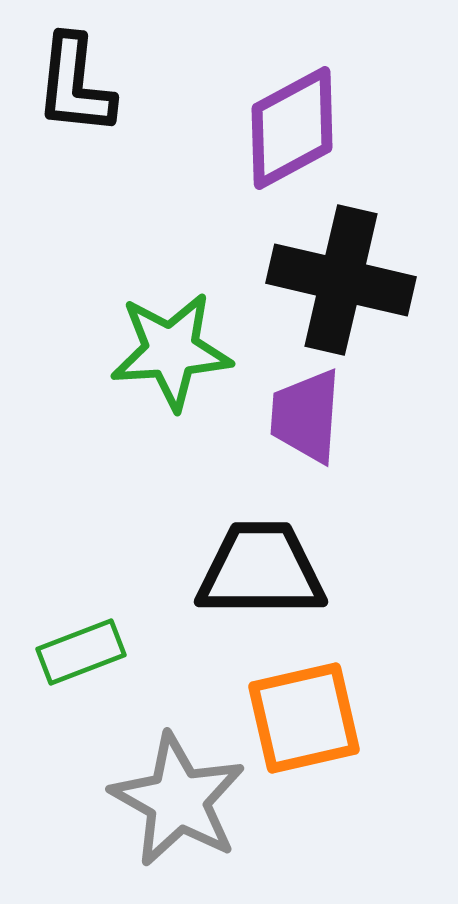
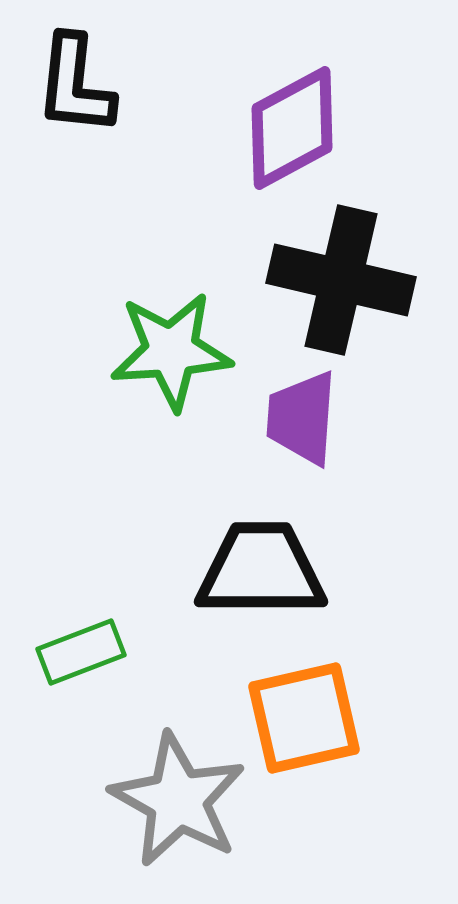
purple trapezoid: moved 4 px left, 2 px down
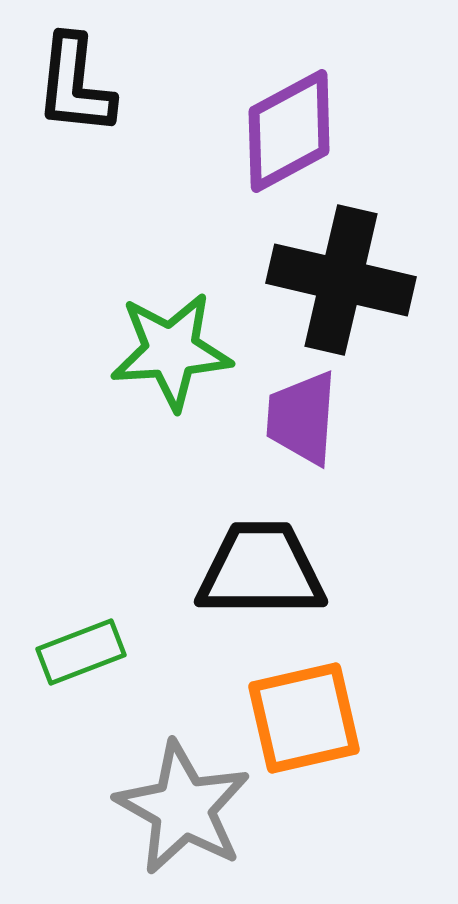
purple diamond: moved 3 px left, 3 px down
gray star: moved 5 px right, 8 px down
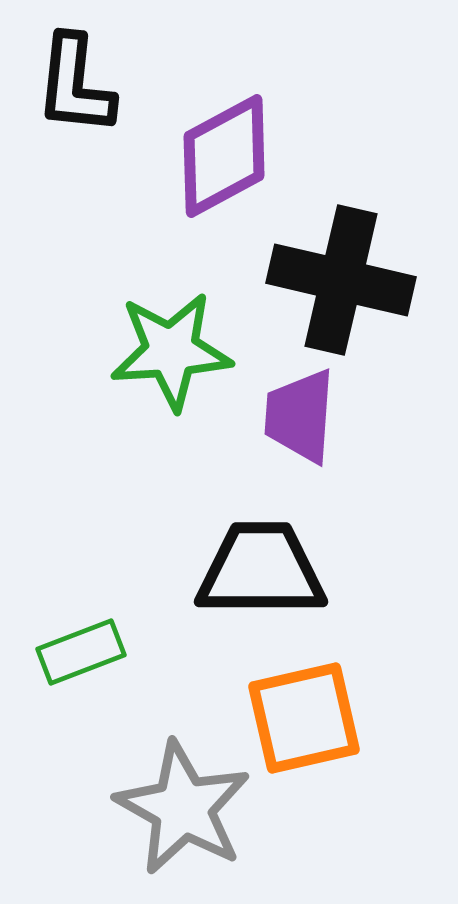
purple diamond: moved 65 px left, 25 px down
purple trapezoid: moved 2 px left, 2 px up
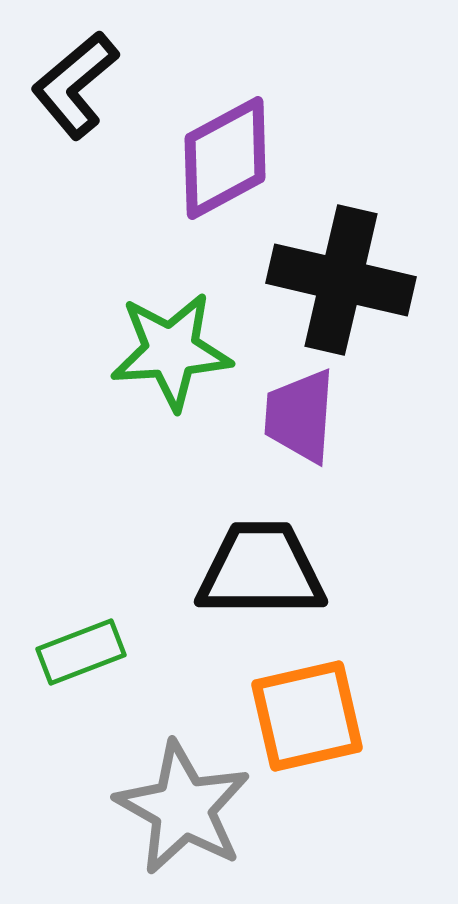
black L-shape: rotated 44 degrees clockwise
purple diamond: moved 1 px right, 2 px down
orange square: moved 3 px right, 2 px up
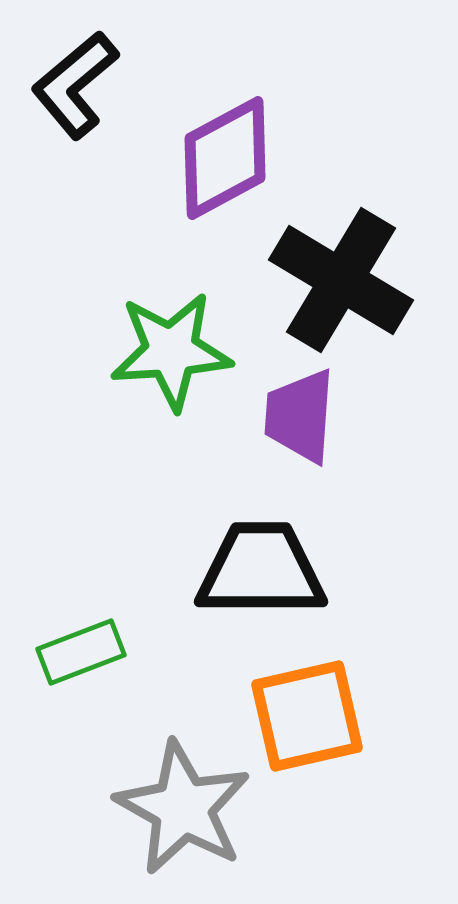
black cross: rotated 18 degrees clockwise
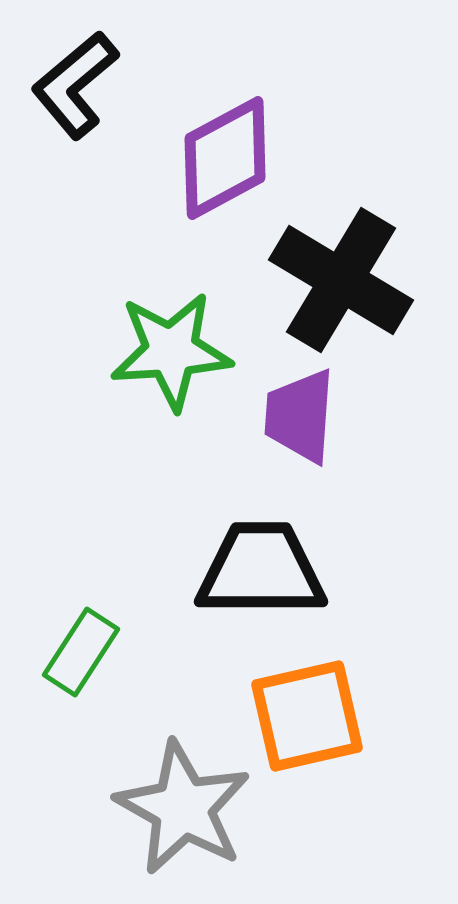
green rectangle: rotated 36 degrees counterclockwise
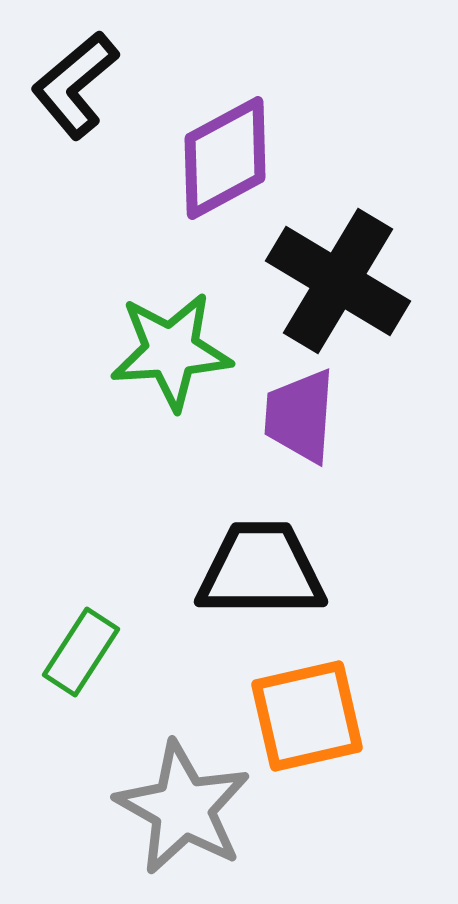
black cross: moved 3 px left, 1 px down
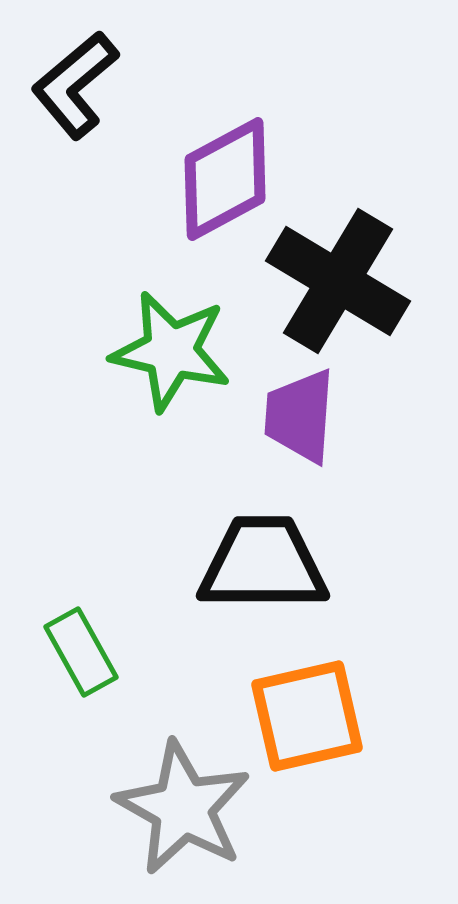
purple diamond: moved 21 px down
green star: rotated 17 degrees clockwise
black trapezoid: moved 2 px right, 6 px up
green rectangle: rotated 62 degrees counterclockwise
